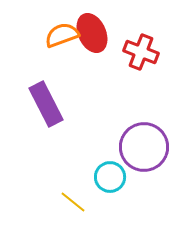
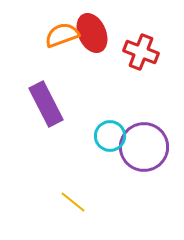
cyan circle: moved 41 px up
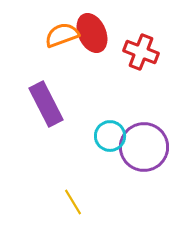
yellow line: rotated 20 degrees clockwise
